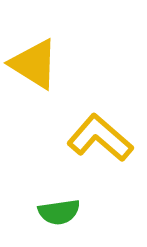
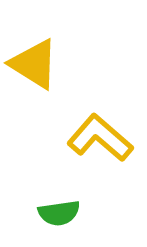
green semicircle: moved 1 px down
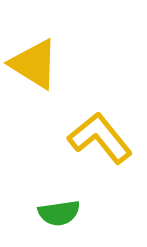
yellow L-shape: rotated 10 degrees clockwise
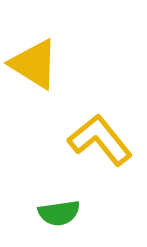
yellow L-shape: moved 2 px down
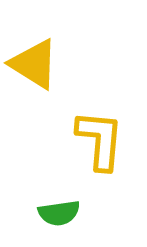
yellow L-shape: rotated 44 degrees clockwise
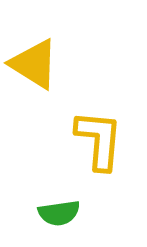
yellow L-shape: moved 1 px left
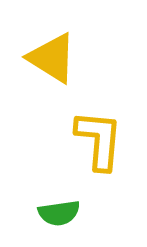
yellow triangle: moved 18 px right, 6 px up
